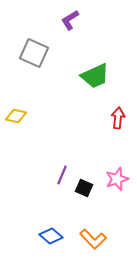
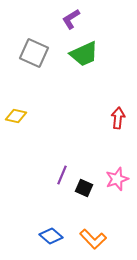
purple L-shape: moved 1 px right, 1 px up
green trapezoid: moved 11 px left, 22 px up
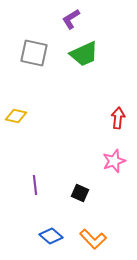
gray square: rotated 12 degrees counterclockwise
purple line: moved 27 px left, 10 px down; rotated 30 degrees counterclockwise
pink star: moved 3 px left, 18 px up
black square: moved 4 px left, 5 px down
